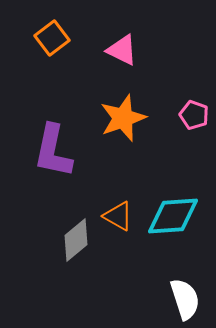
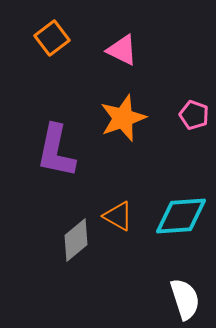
purple L-shape: moved 3 px right
cyan diamond: moved 8 px right
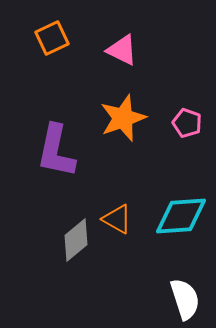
orange square: rotated 12 degrees clockwise
pink pentagon: moved 7 px left, 8 px down
orange triangle: moved 1 px left, 3 px down
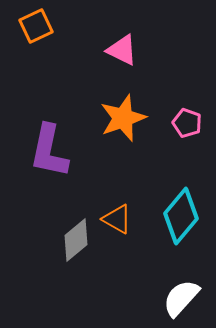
orange square: moved 16 px left, 12 px up
purple L-shape: moved 7 px left
cyan diamond: rotated 46 degrees counterclockwise
white semicircle: moved 4 px left, 1 px up; rotated 120 degrees counterclockwise
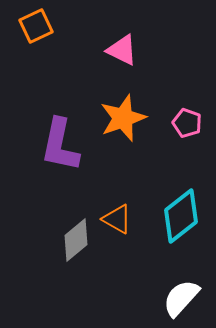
purple L-shape: moved 11 px right, 6 px up
cyan diamond: rotated 12 degrees clockwise
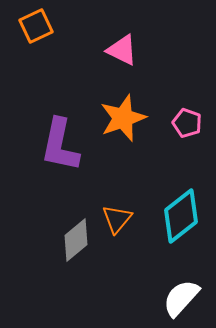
orange triangle: rotated 40 degrees clockwise
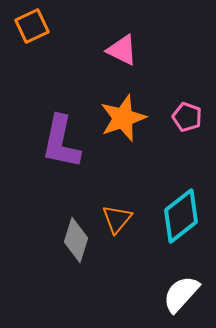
orange square: moved 4 px left
pink pentagon: moved 6 px up
purple L-shape: moved 1 px right, 3 px up
gray diamond: rotated 33 degrees counterclockwise
white semicircle: moved 4 px up
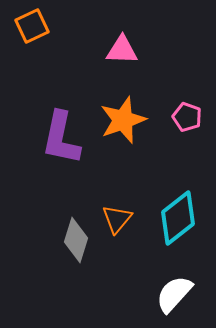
pink triangle: rotated 24 degrees counterclockwise
orange star: moved 2 px down
purple L-shape: moved 4 px up
cyan diamond: moved 3 px left, 2 px down
white semicircle: moved 7 px left
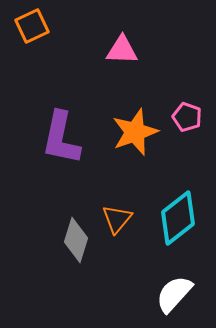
orange star: moved 12 px right, 12 px down
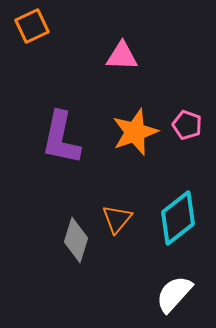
pink triangle: moved 6 px down
pink pentagon: moved 8 px down
